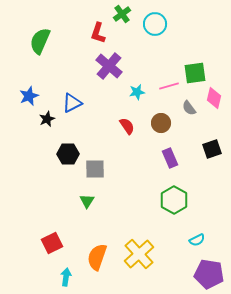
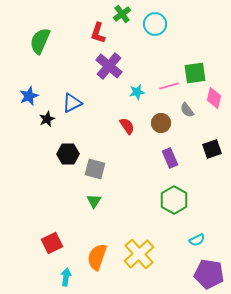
gray semicircle: moved 2 px left, 2 px down
gray square: rotated 15 degrees clockwise
green triangle: moved 7 px right
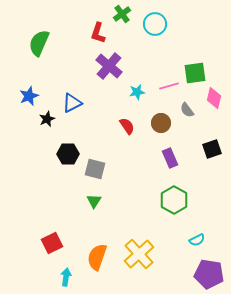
green semicircle: moved 1 px left, 2 px down
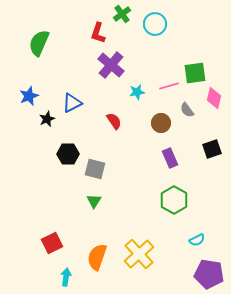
purple cross: moved 2 px right, 1 px up
red semicircle: moved 13 px left, 5 px up
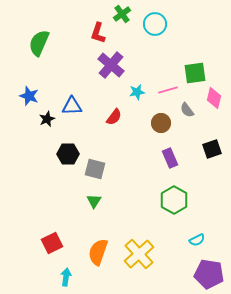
pink line: moved 1 px left, 4 px down
blue star: rotated 30 degrees counterclockwise
blue triangle: moved 3 px down; rotated 25 degrees clockwise
red semicircle: moved 4 px up; rotated 72 degrees clockwise
orange semicircle: moved 1 px right, 5 px up
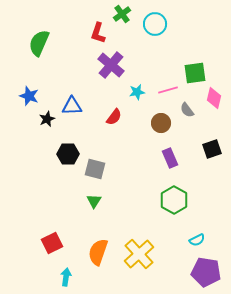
purple pentagon: moved 3 px left, 2 px up
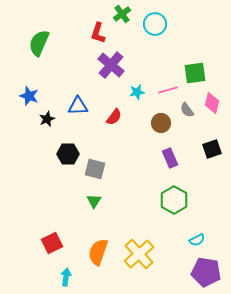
pink diamond: moved 2 px left, 5 px down
blue triangle: moved 6 px right
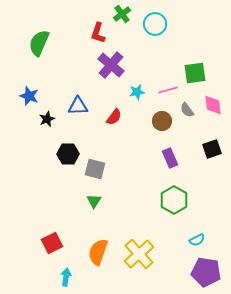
pink diamond: moved 1 px right, 2 px down; rotated 20 degrees counterclockwise
brown circle: moved 1 px right, 2 px up
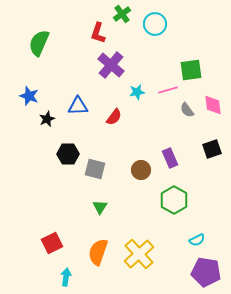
green square: moved 4 px left, 3 px up
brown circle: moved 21 px left, 49 px down
green triangle: moved 6 px right, 6 px down
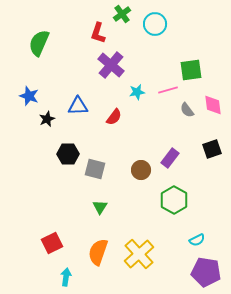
purple rectangle: rotated 60 degrees clockwise
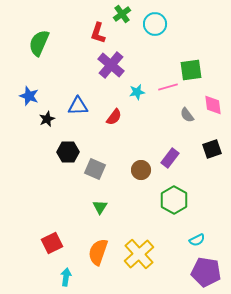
pink line: moved 3 px up
gray semicircle: moved 5 px down
black hexagon: moved 2 px up
gray square: rotated 10 degrees clockwise
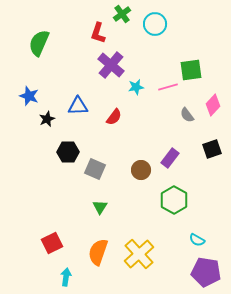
cyan star: moved 1 px left, 5 px up
pink diamond: rotated 50 degrees clockwise
cyan semicircle: rotated 56 degrees clockwise
